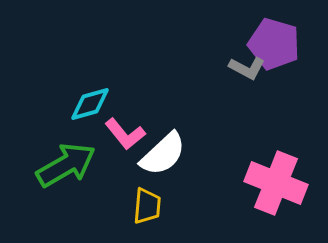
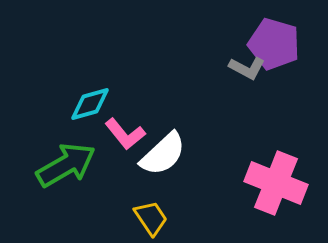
yellow trapezoid: moved 4 px right, 12 px down; rotated 39 degrees counterclockwise
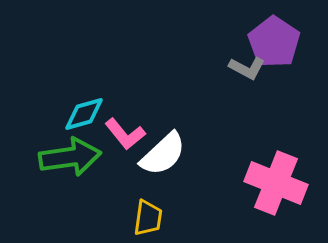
purple pentagon: moved 2 px up; rotated 18 degrees clockwise
cyan diamond: moved 6 px left, 10 px down
green arrow: moved 4 px right, 8 px up; rotated 22 degrees clockwise
yellow trapezoid: moved 3 px left; rotated 42 degrees clockwise
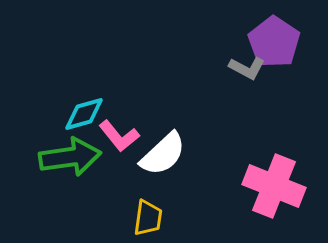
pink L-shape: moved 6 px left, 2 px down
pink cross: moved 2 px left, 3 px down
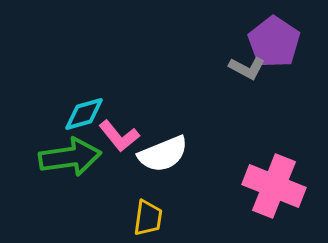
white semicircle: rotated 21 degrees clockwise
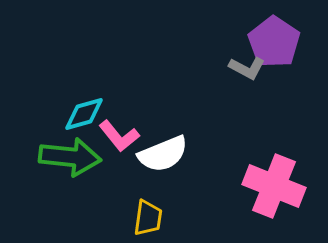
green arrow: rotated 14 degrees clockwise
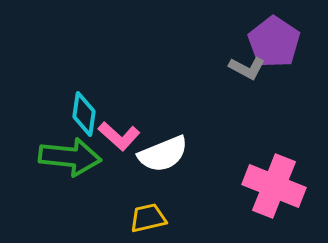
cyan diamond: rotated 66 degrees counterclockwise
pink L-shape: rotated 9 degrees counterclockwise
yellow trapezoid: rotated 111 degrees counterclockwise
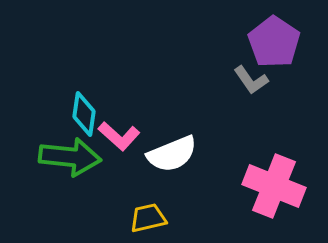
gray L-shape: moved 4 px right, 12 px down; rotated 27 degrees clockwise
white semicircle: moved 9 px right
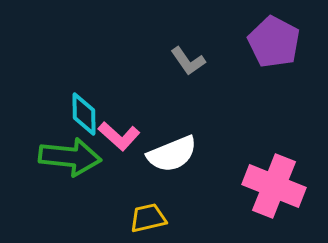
purple pentagon: rotated 6 degrees counterclockwise
gray L-shape: moved 63 px left, 19 px up
cyan diamond: rotated 9 degrees counterclockwise
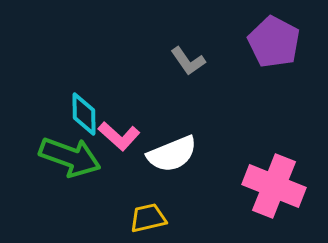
green arrow: rotated 14 degrees clockwise
